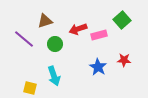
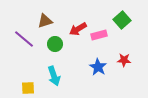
red arrow: rotated 12 degrees counterclockwise
yellow square: moved 2 px left; rotated 16 degrees counterclockwise
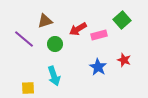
red star: rotated 16 degrees clockwise
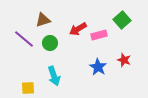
brown triangle: moved 2 px left, 1 px up
green circle: moved 5 px left, 1 px up
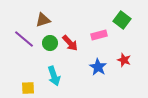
green square: rotated 12 degrees counterclockwise
red arrow: moved 8 px left, 14 px down; rotated 102 degrees counterclockwise
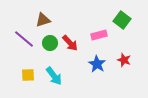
blue star: moved 1 px left, 3 px up
cyan arrow: rotated 18 degrees counterclockwise
yellow square: moved 13 px up
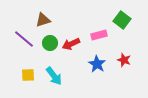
red arrow: moved 1 px right, 1 px down; rotated 108 degrees clockwise
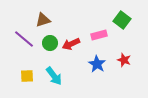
yellow square: moved 1 px left, 1 px down
